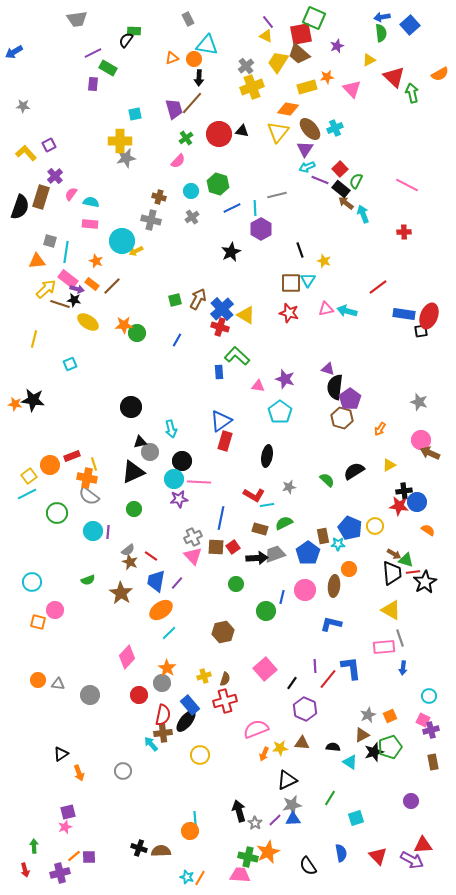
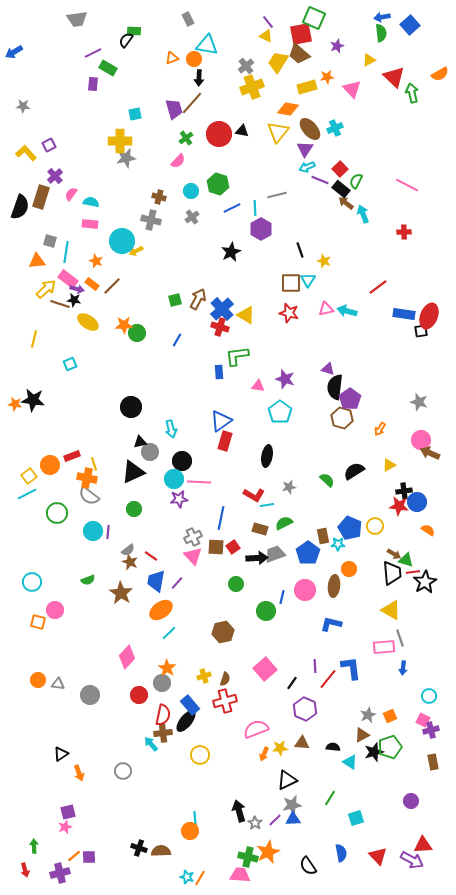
green L-shape at (237, 356): rotated 50 degrees counterclockwise
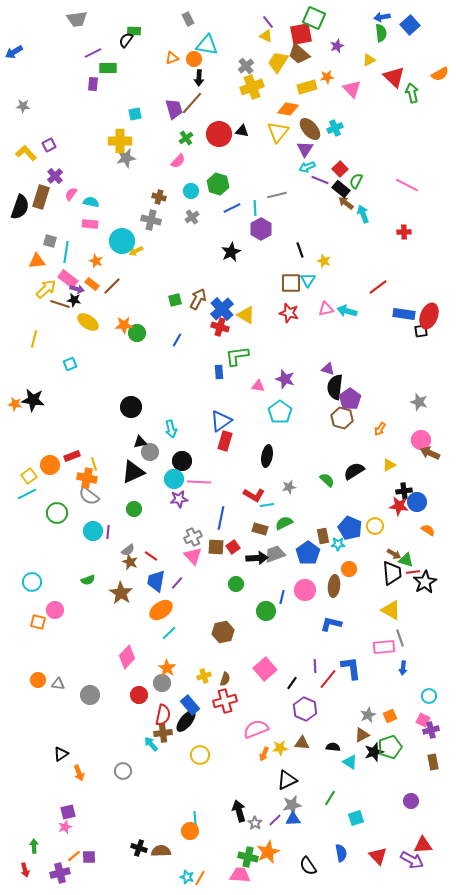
green rectangle at (108, 68): rotated 30 degrees counterclockwise
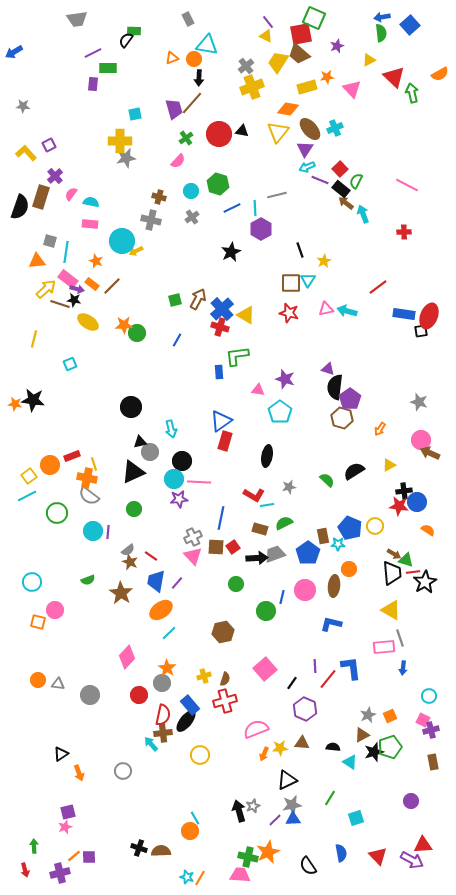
yellow star at (324, 261): rotated 24 degrees clockwise
pink triangle at (258, 386): moved 4 px down
cyan line at (27, 494): moved 2 px down
cyan line at (195, 818): rotated 24 degrees counterclockwise
gray star at (255, 823): moved 2 px left, 17 px up; rotated 16 degrees clockwise
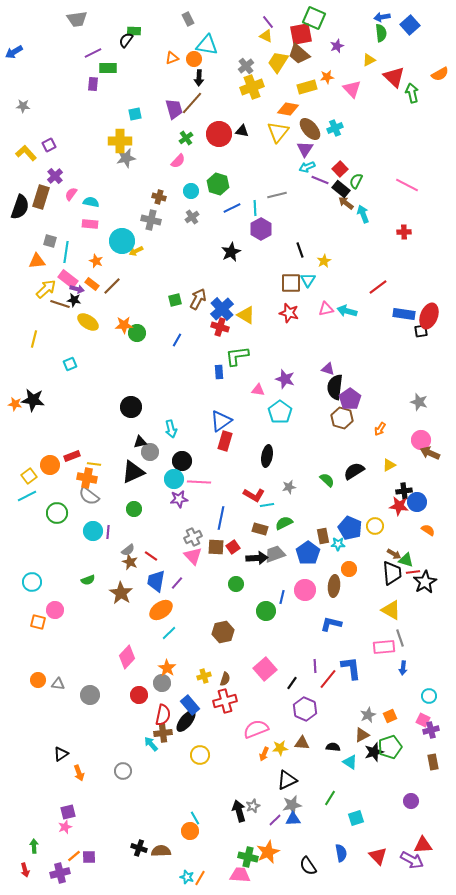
yellow line at (94, 464): rotated 64 degrees counterclockwise
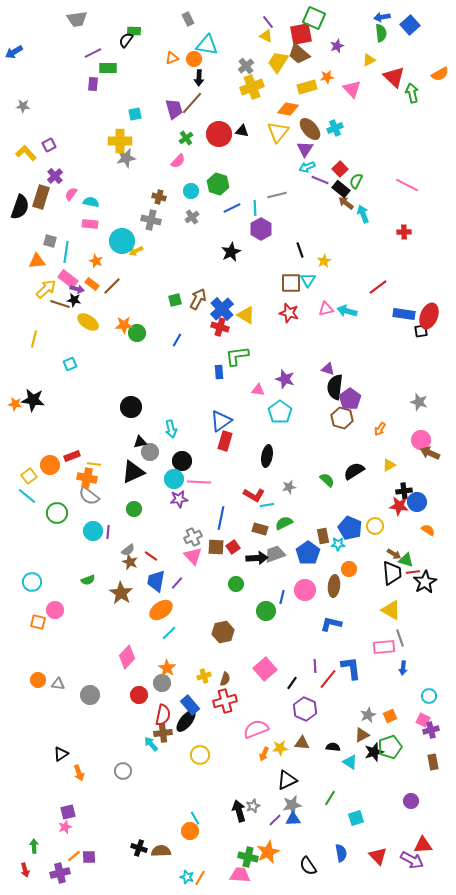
cyan line at (27, 496): rotated 66 degrees clockwise
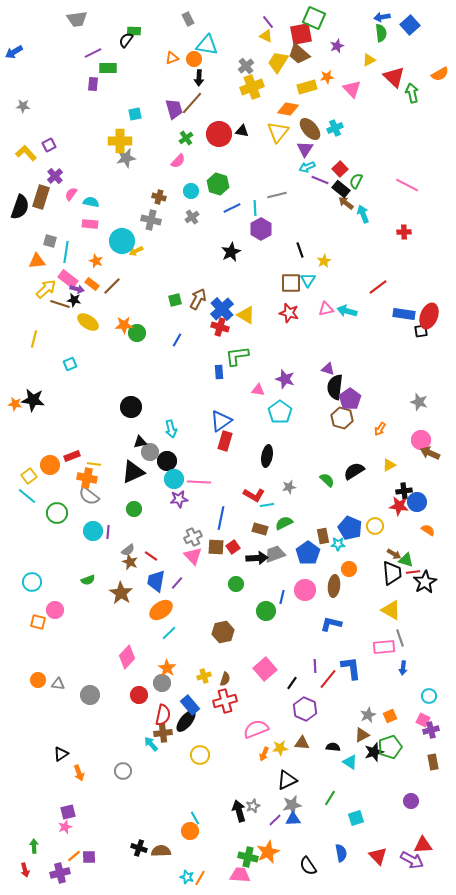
black circle at (182, 461): moved 15 px left
